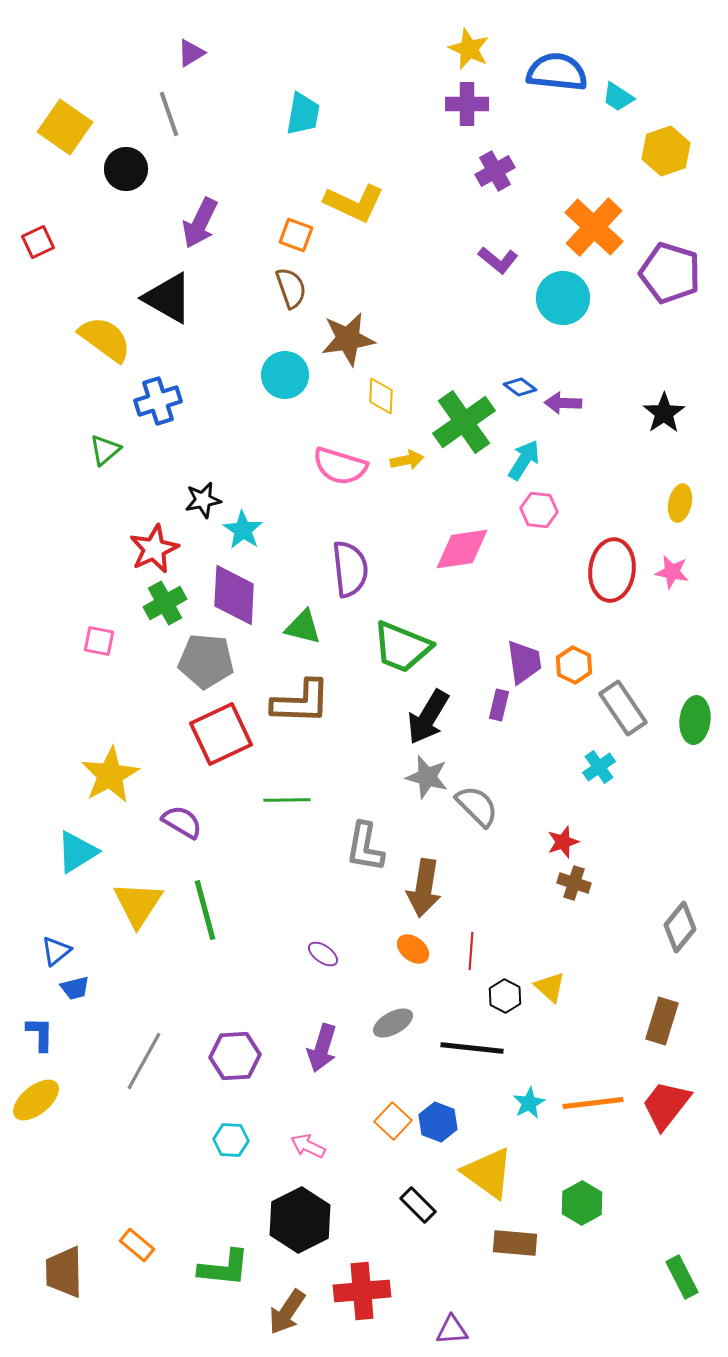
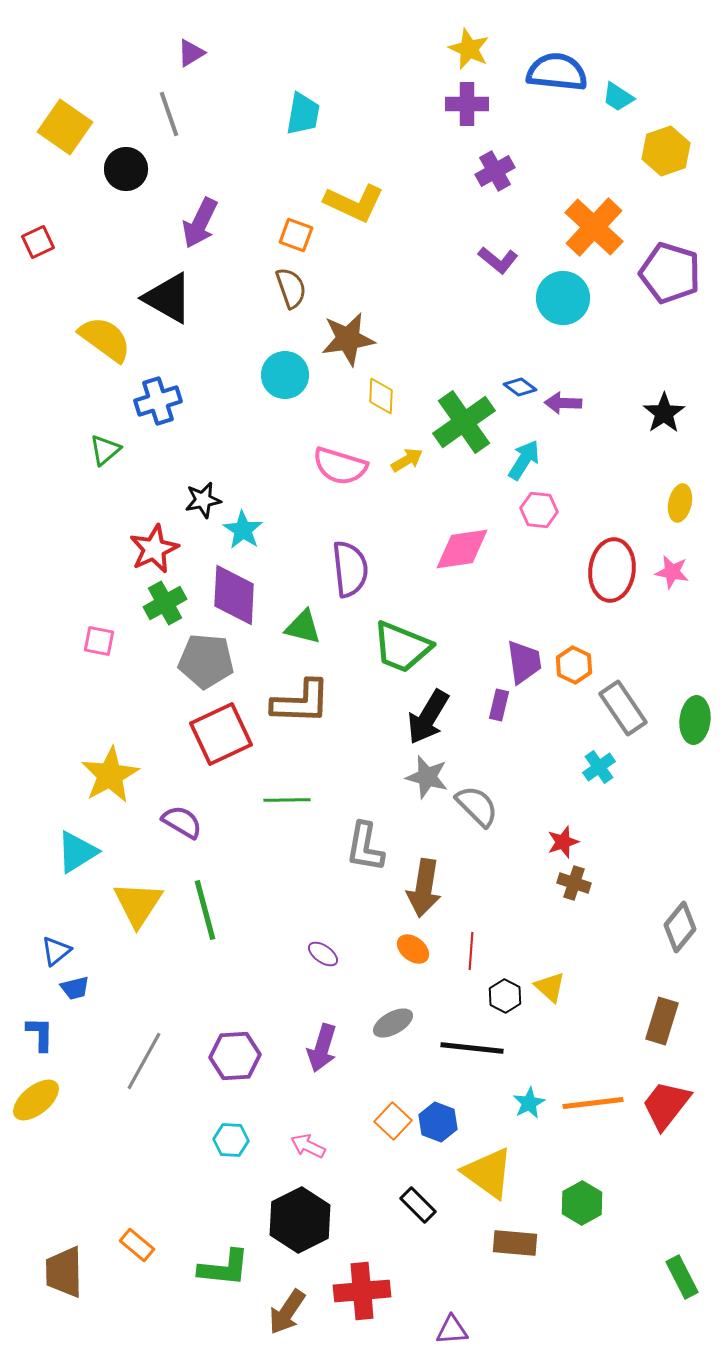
yellow arrow at (407, 460): rotated 20 degrees counterclockwise
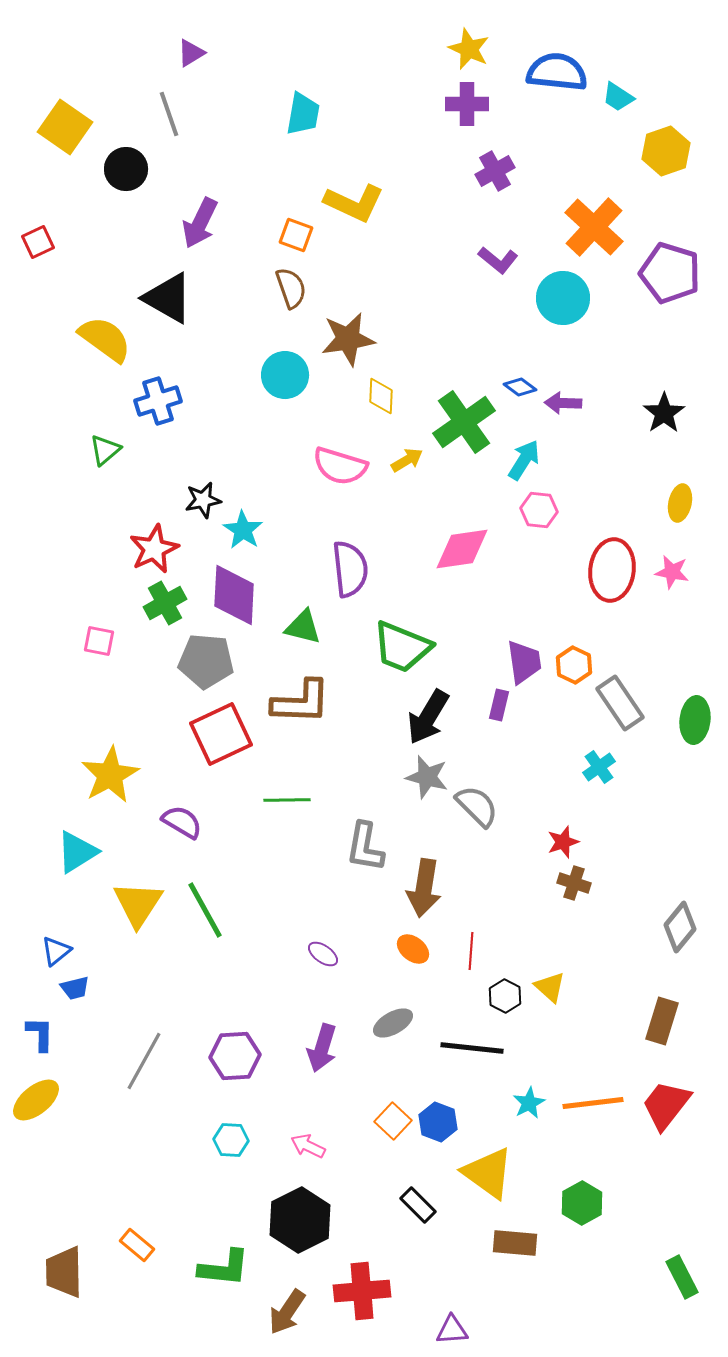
gray rectangle at (623, 708): moved 3 px left, 5 px up
green line at (205, 910): rotated 14 degrees counterclockwise
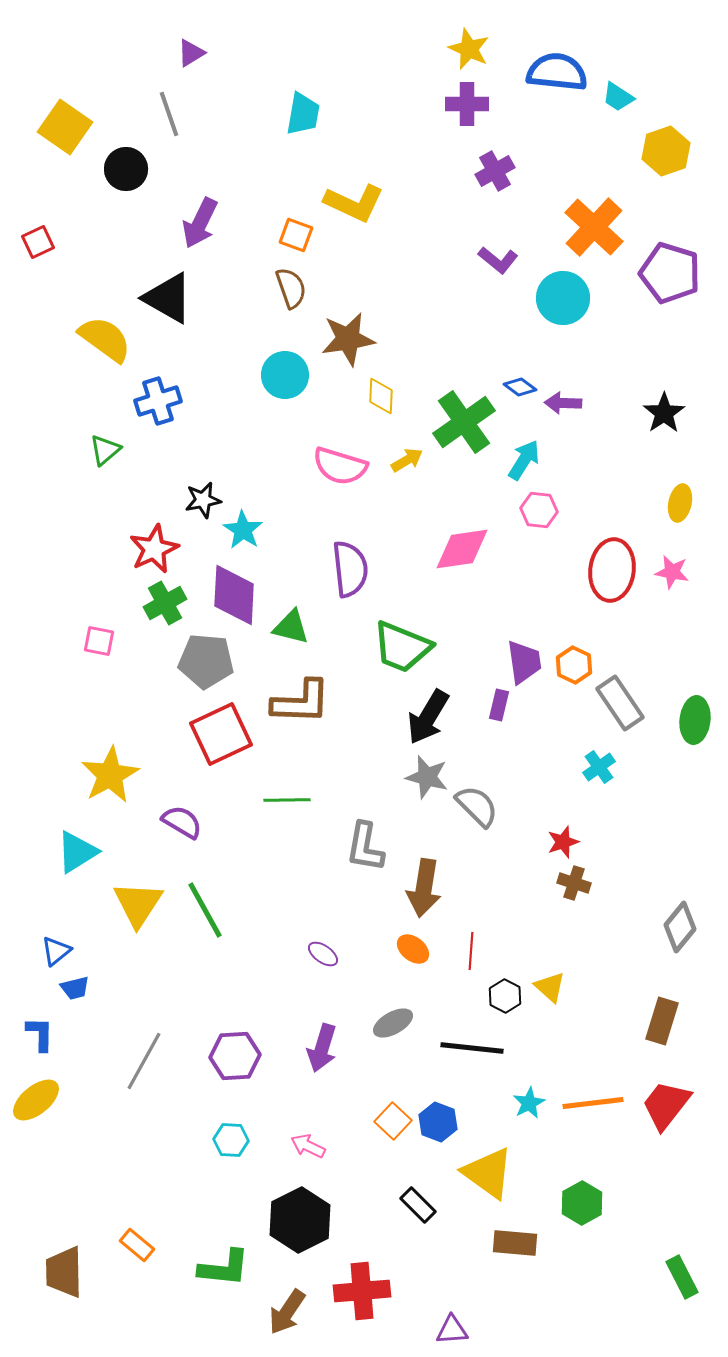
green triangle at (303, 627): moved 12 px left
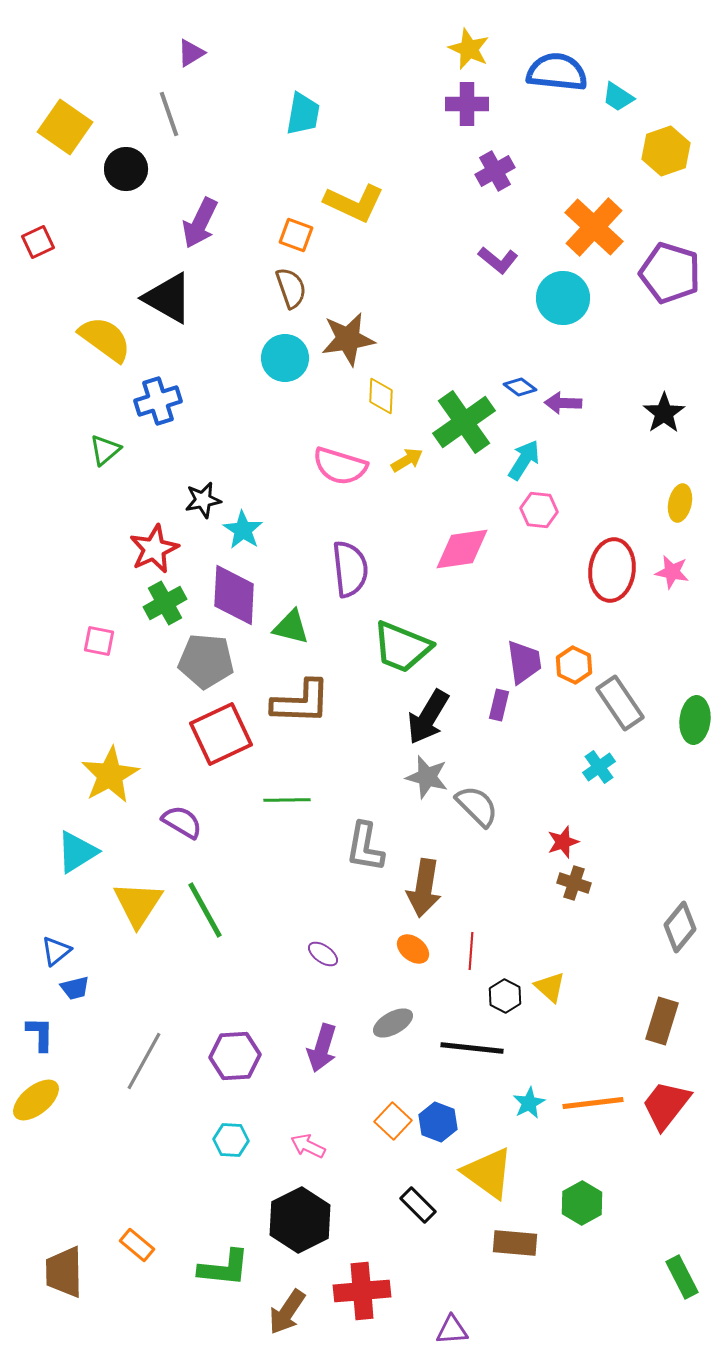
cyan circle at (285, 375): moved 17 px up
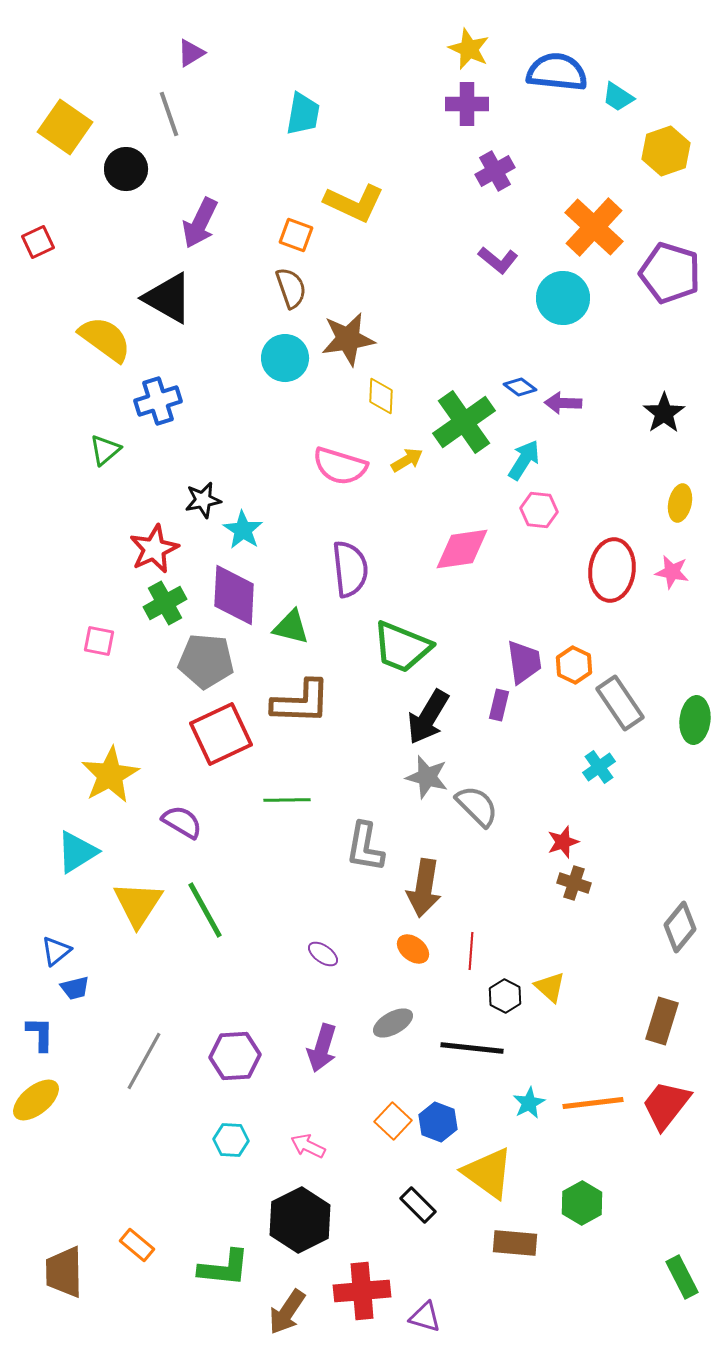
purple triangle at (452, 1330): moved 27 px left, 13 px up; rotated 20 degrees clockwise
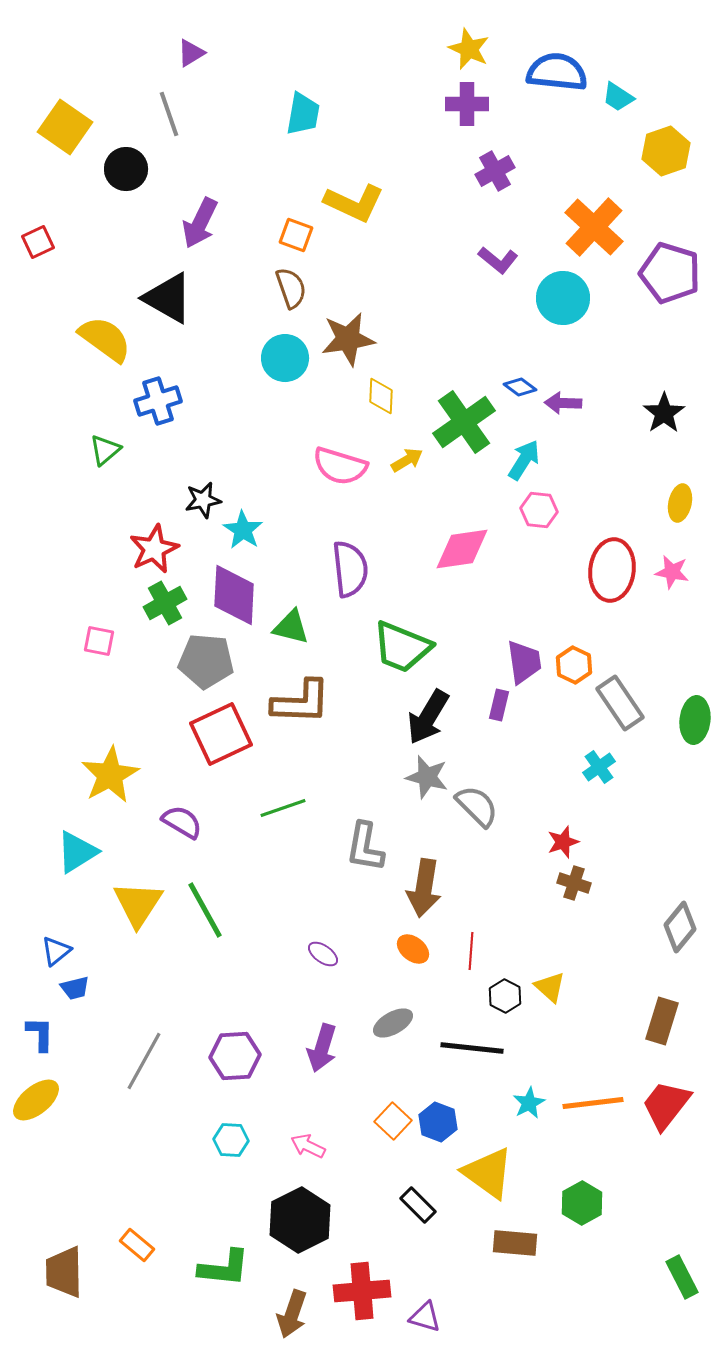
green line at (287, 800): moved 4 px left, 8 px down; rotated 18 degrees counterclockwise
brown arrow at (287, 1312): moved 5 px right, 2 px down; rotated 15 degrees counterclockwise
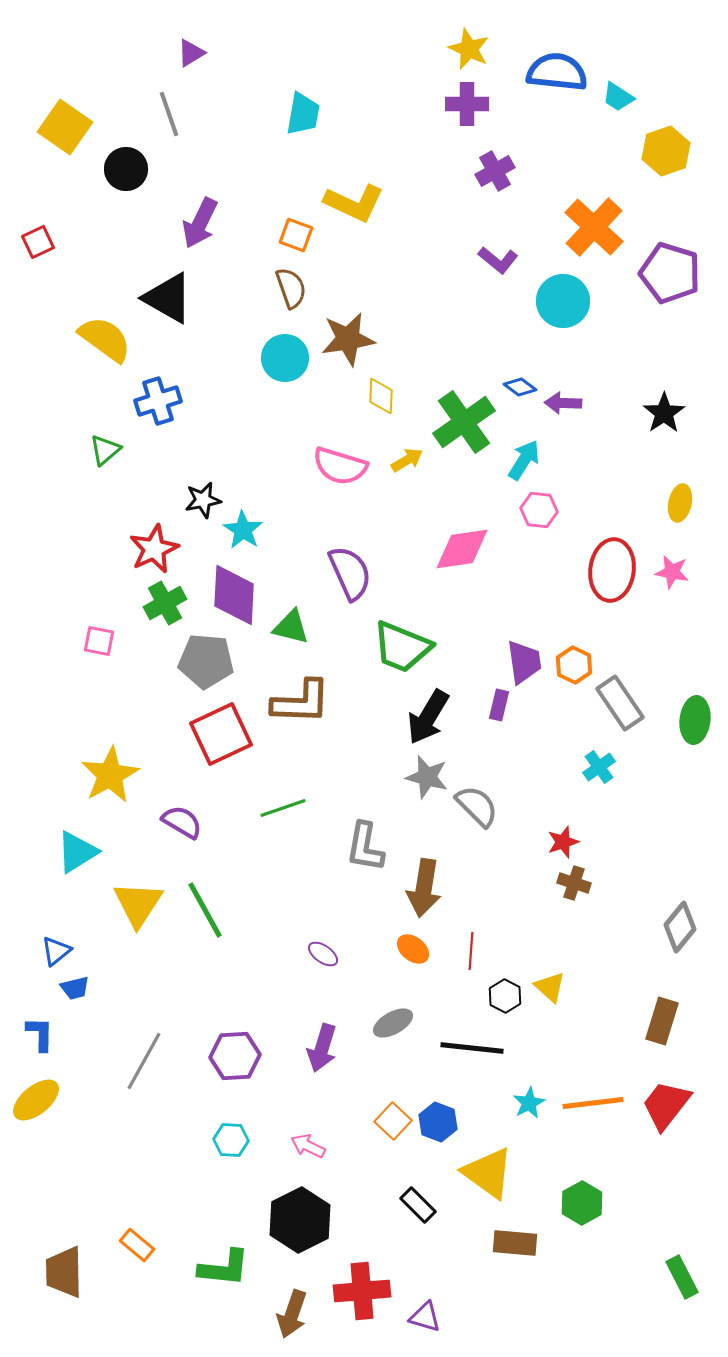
cyan circle at (563, 298): moved 3 px down
purple semicircle at (350, 569): moved 4 px down; rotated 18 degrees counterclockwise
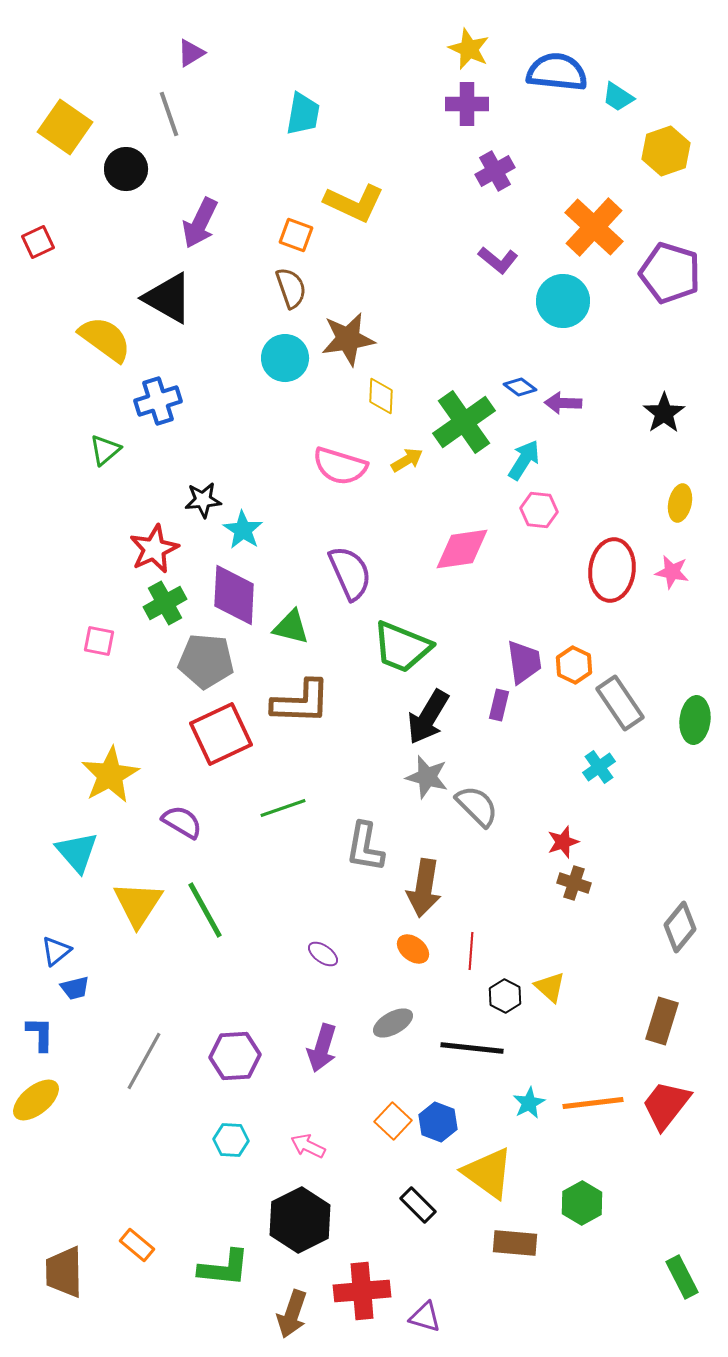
black star at (203, 500): rotated 6 degrees clockwise
cyan triangle at (77, 852): rotated 39 degrees counterclockwise
